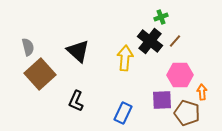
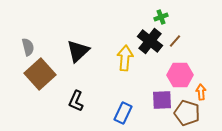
black triangle: rotated 35 degrees clockwise
orange arrow: moved 1 px left
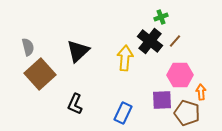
black L-shape: moved 1 px left, 3 px down
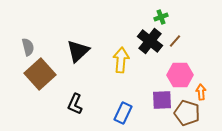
yellow arrow: moved 4 px left, 2 px down
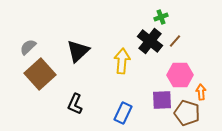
gray semicircle: rotated 120 degrees counterclockwise
yellow arrow: moved 1 px right, 1 px down
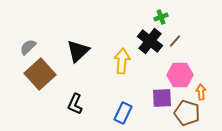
purple square: moved 2 px up
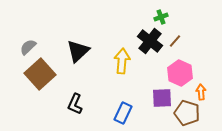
pink hexagon: moved 2 px up; rotated 25 degrees clockwise
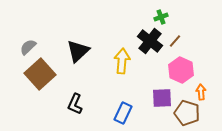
pink hexagon: moved 1 px right, 3 px up
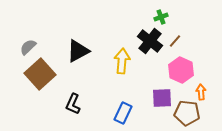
black triangle: rotated 15 degrees clockwise
black L-shape: moved 2 px left
brown pentagon: rotated 10 degrees counterclockwise
